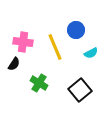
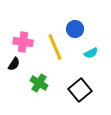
blue circle: moved 1 px left, 1 px up
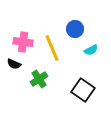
yellow line: moved 3 px left, 1 px down
cyan semicircle: moved 3 px up
black semicircle: rotated 80 degrees clockwise
green cross: moved 4 px up; rotated 24 degrees clockwise
black square: moved 3 px right; rotated 15 degrees counterclockwise
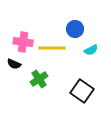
yellow line: rotated 68 degrees counterclockwise
black square: moved 1 px left, 1 px down
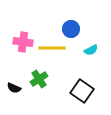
blue circle: moved 4 px left
black semicircle: moved 24 px down
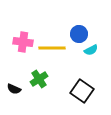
blue circle: moved 8 px right, 5 px down
black semicircle: moved 1 px down
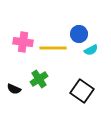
yellow line: moved 1 px right
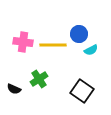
yellow line: moved 3 px up
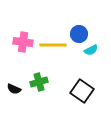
green cross: moved 3 px down; rotated 18 degrees clockwise
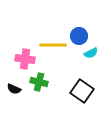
blue circle: moved 2 px down
pink cross: moved 2 px right, 17 px down
cyan semicircle: moved 3 px down
green cross: rotated 30 degrees clockwise
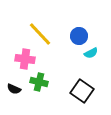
yellow line: moved 13 px left, 11 px up; rotated 48 degrees clockwise
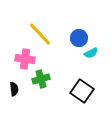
blue circle: moved 2 px down
green cross: moved 2 px right, 3 px up; rotated 30 degrees counterclockwise
black semicircle: rotated 120 degrees counterclockwise
